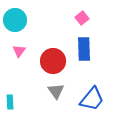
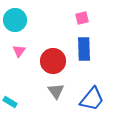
pink square: rotated 24 degrees clockwise
cyan rectangle: rotated 56 degrees counterclockwise
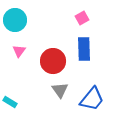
pink square: rotated 16 degrees counterclockwise
gray triangle: moved 4 px right, 1 px up
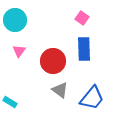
pink square: rotated 24 degrees counterclockwise
gray triangle: rotated 18 degrees counterclockwise
blue trapezoid: moved 1 px up
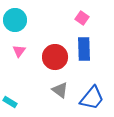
red circle: moved 2 px right, 4 px up
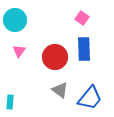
blue trapezoid: moved 2 px left
cyan rectangle: rotated 64 degrees clockwise
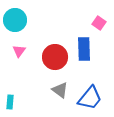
pink square: moved 17 px right, 5 px down
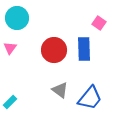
cyan circle: moved 2 px right, 2 px up
pink triangle: moved 9 px left, 3 px up
red circle: moved 1 px left, 7 px up
cyan rectangle: rotated 40 degrees clockwise
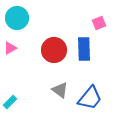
pink square: rotated 32 degrees clockwise
pink triangle: rotated 24 degrees clockwise
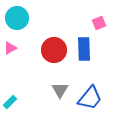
gray triangle: rotated 24 degrees clockwise
